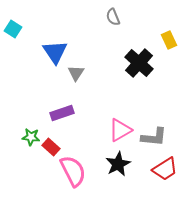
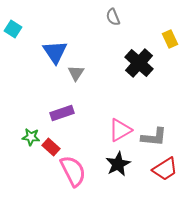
yellow rectangle: moved 1 px right, 1 px up
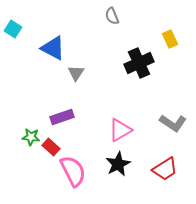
gray semicircle: moved 1 px left, 1 px up
blue triangle: moved 2 px left, 4 px up; rotated 28 degrees counterclockwise
black cross: rotated 24 degrees clockwise
purple rectangle: moved 4 px down
gray L-shape: moved 19 px right, 14 px up; rotated 28 degrees clockwise
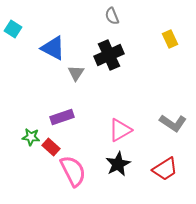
black cross: moved 30 px left, 8 px up
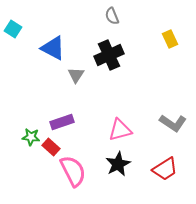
gray triangle: moved 2 px down
purple rectangle: moved 5 px down
pink triangle: rotated 15 degrees clockwise
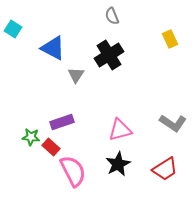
black cross: rotated 8 degrees counterclockwise
